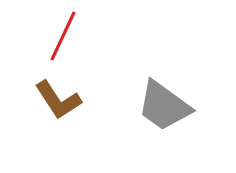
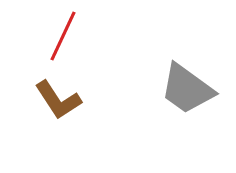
gray trapezoid: moved 23 px right, 17 px up
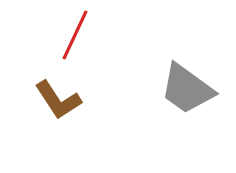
red line: moved 12 px right, 1 px up
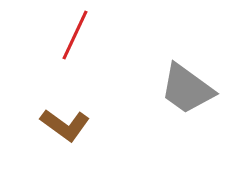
brown L-shape: moved 7 px right, 25 px down; rotated 21 degrees counterclockwise
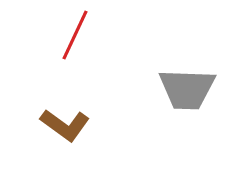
gray trapezoid: rotated 34 degrees counterclockwise
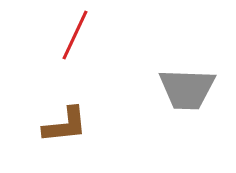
brown L-shape: rotated 42 degrees counterclockwise
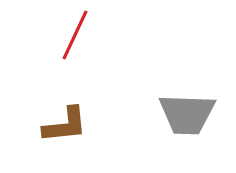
gray trapezoid: moved 25 px down
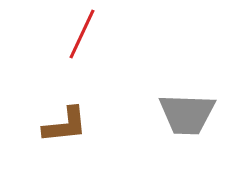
red line: moved 7 px right, 1 px up
